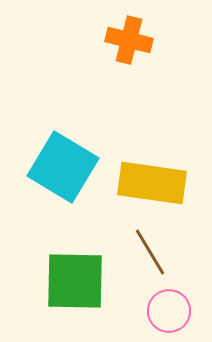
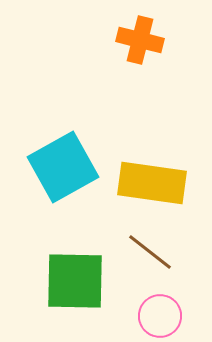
orange cross: moved 11 px right
cyan square: rotated 30 degrees clockwise
brown line: rotated 21 degrees counterclockwise
pink circle: moved 9 px left, 5 px down
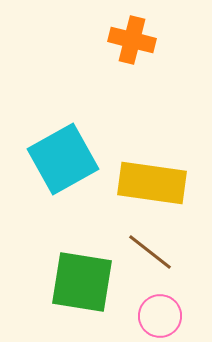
orange cross: moved 8 px left
cyan square: moved 8 px up
green square: moved 7 px right, 1 px down; rotated 8 degrees clockwise
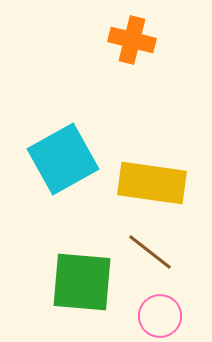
green square: rotated 4 degrees counterclockwise
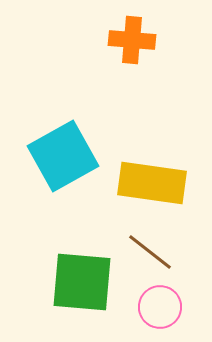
orange cross: rotated 9 degrees counterclockwise
cyan square: moved 3 px up
pink circle: moved 9 px up
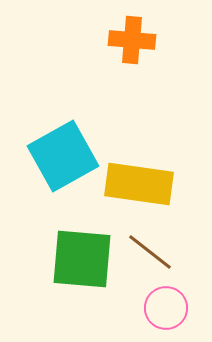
yellow rectangle: moved 13 px left, 1 px down
green square: moved 23 px up
pink circle: moved 6 px right, 1 px down
